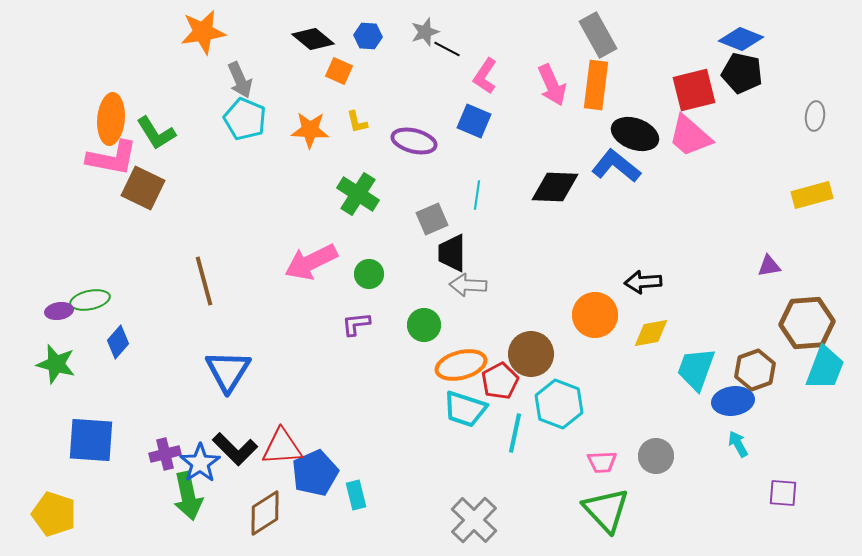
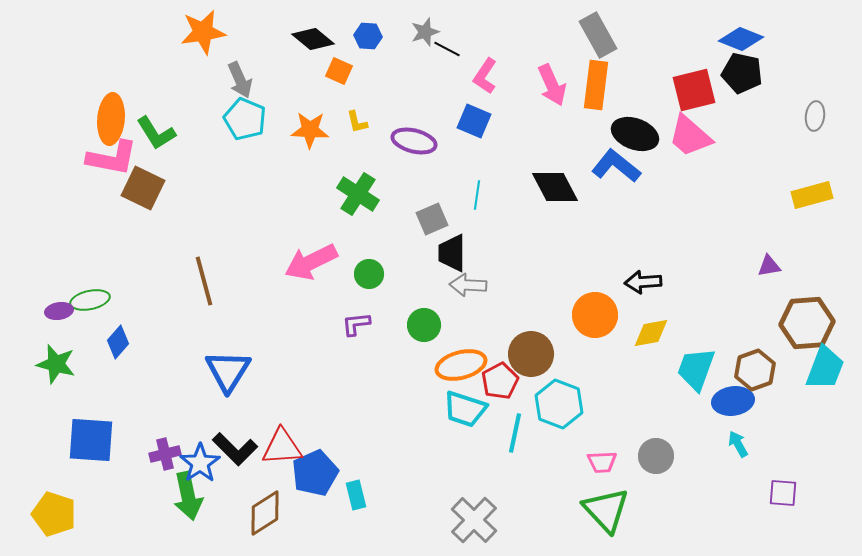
black diamond at (555, 187): rotated 60 degrees clockwise
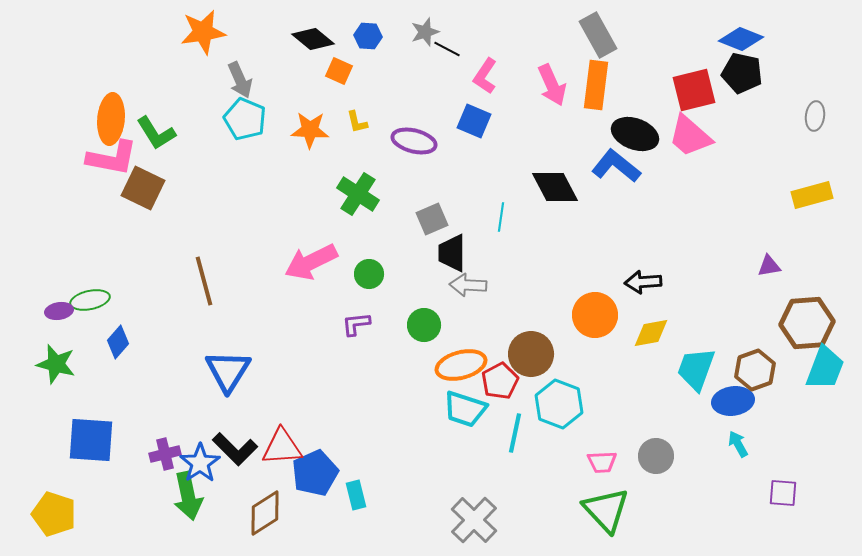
cyan line at (477, 195): moved 24 px right, 22 px down
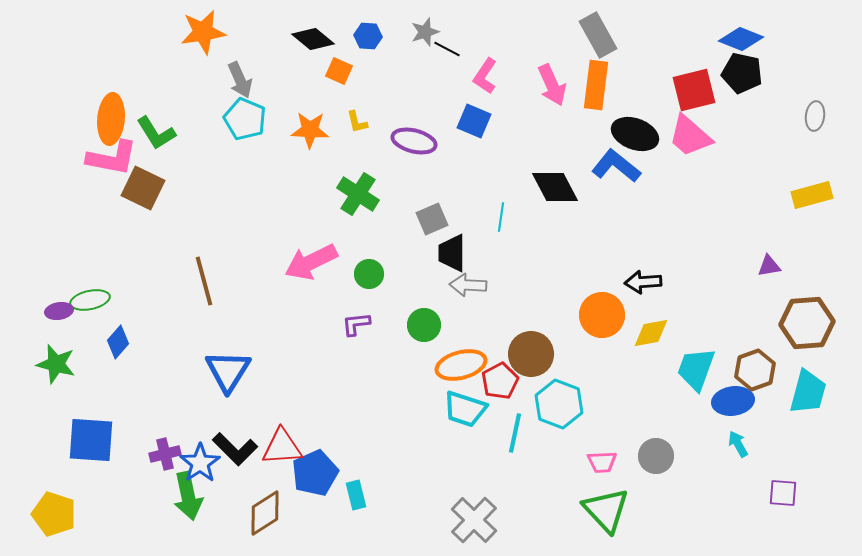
orange circle at (595, 315): moved 7 px right
cyan trapezoid at (825, 368): moved 17 px left, 24 px down; rotated 6 degrees counterclockwise
